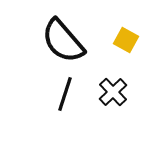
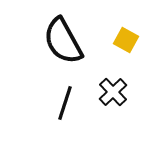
black semicircle: rotated 12 degrees clockwise
black line: moved 9 px down
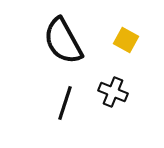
black cross: rotated 24 degrees counterclockwise
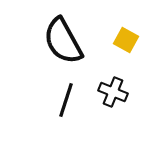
black line: moved 1 px right, 3 px up
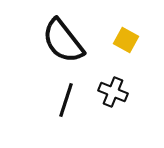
black semicircle: rotated 9 degrees counterclockwise
